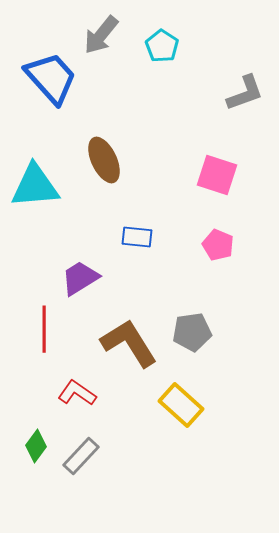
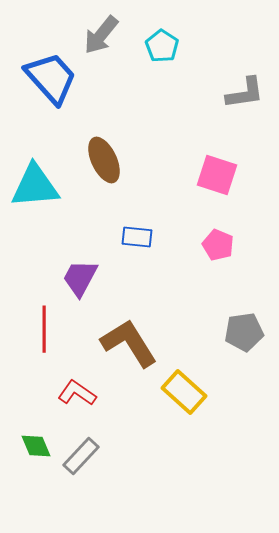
gray L-shape: rotated 12 degrees clockwise
purple trapezoid: rotated 30 degrees counterclockwise
gray pentagon: moved 52 px right
yellow rectangle: moved 3 px right, 13 px up
green diamond: rotated 60 degrees counterclockwise
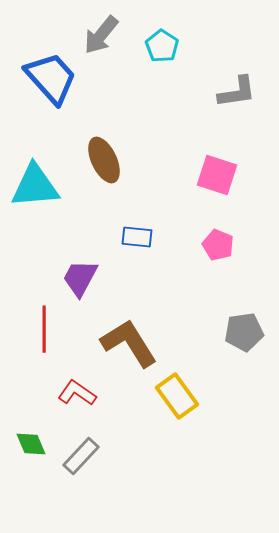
gray L-shape: moved 8 px left, 1 px up
yellow rectangle: moved 7 px left, 4 px down; rotated 12 degrees clockwise
green diamond: moved 5 px left, 2 px up
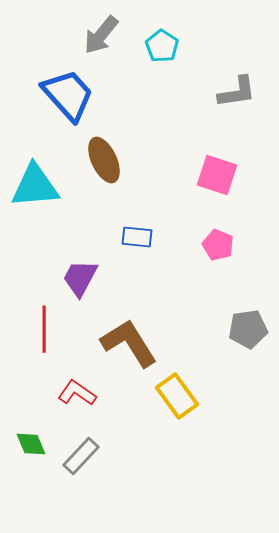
blue trapezoid: moved 17 px right, 17 px down
gray pentagon: moved 4 px right, 3 px up
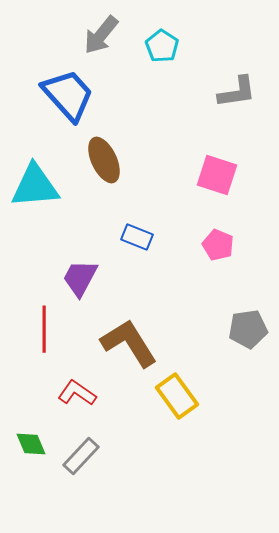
blue rectangle: rotated 16 degrees clockwise
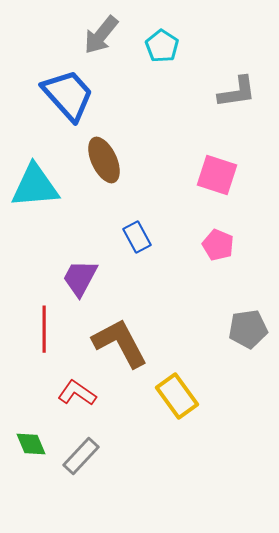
blue rectangle: rotated 40 degrees clockwise
brown L-shape: moved 9 px left; rotated 4 degrees clockwise
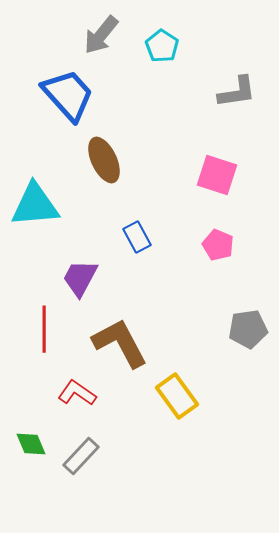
cyan triangle: moved 19 px down
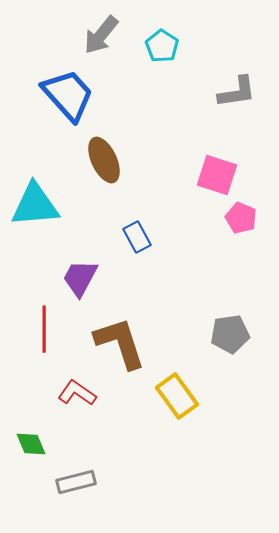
pink pentagon: moved 23 px right, 27 px up
gray pentagon: moved 18 px left, 5 px down
brown L-shape: rotated 10 degrees clockwise
gray rectangle: moved 5 px left, 26 px down; rotated 33 degrees clockwise
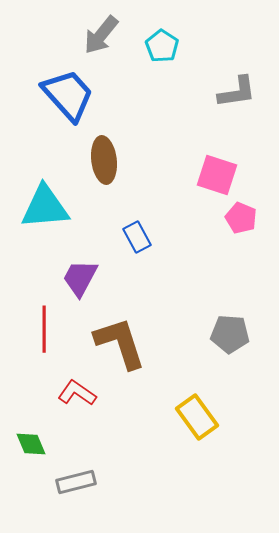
brown ellipse: rotated 18 degrees clockwise
cyan triangle: moved 10 px right, 2 px down
gray pentagon: rotated 12 degrees clockwise
yellow rectangle: moved 20 px right, 21 px down
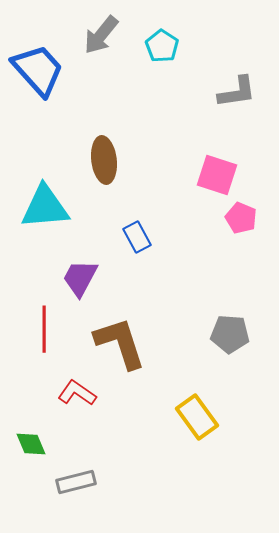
blue trapezoid: moved 30 px left, 25 px up
